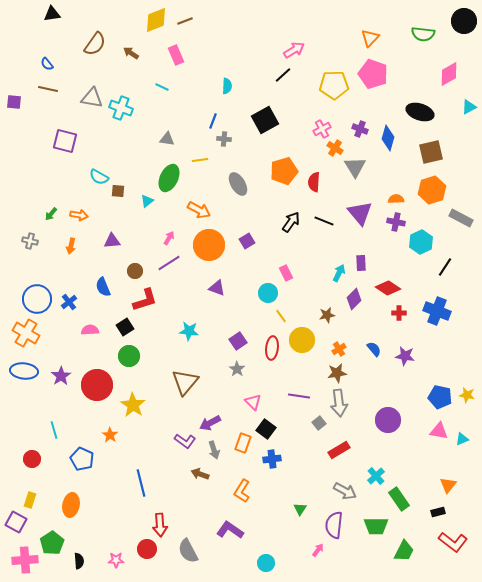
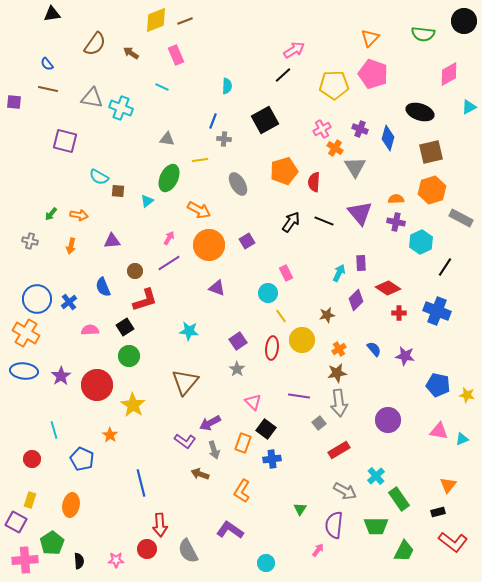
purple diamond at (354, 299): moved 2 px right, 1 px down
blue pentagon at (440, 397): moved 2 px left, 12 px up
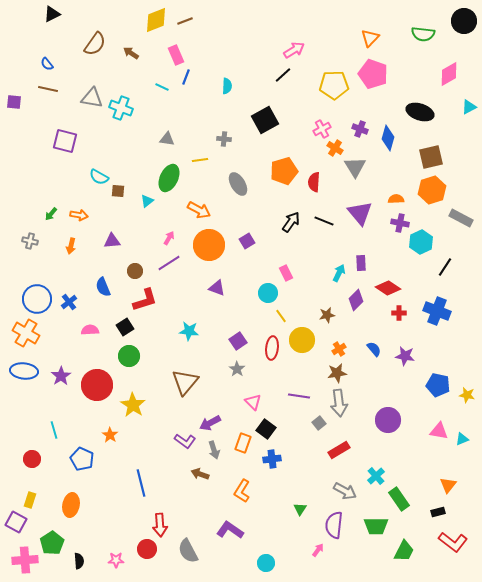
black triangle at (52, 14): rotated 18 degrees counterclockwise
blue line at (213, 121): moved 27 px left, 44 px up
brown square at (431, 152): moved 5 px down
purple cross at (396, 222): moved 4 px right, 1 px down
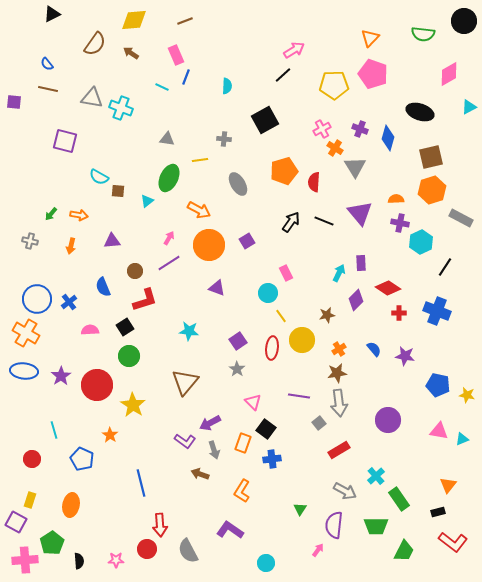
yellow diamond at (156, 20): moved 22 px left; rotated 16 degrees clockwise
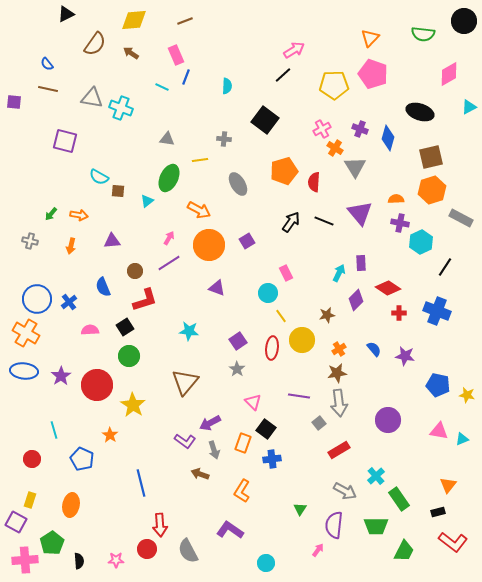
black triangle at (52, 14): moved 14 px right
black square at (265, 120): rotated 24 degrees counterclockwise
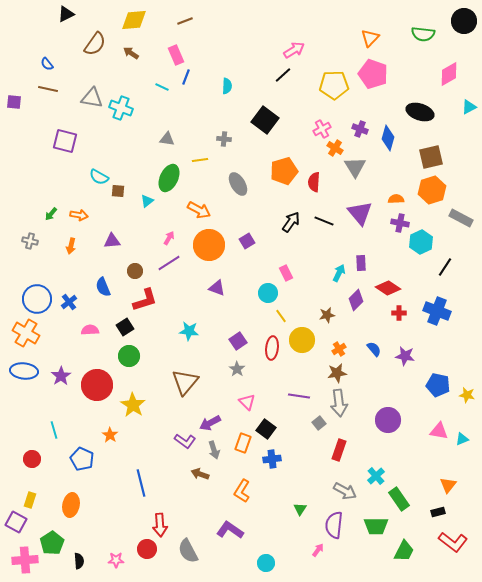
pink triangle at (253, 402): moved 6 px left
red rectangle at (339, 450): rotated 40 degrees counterclockwise
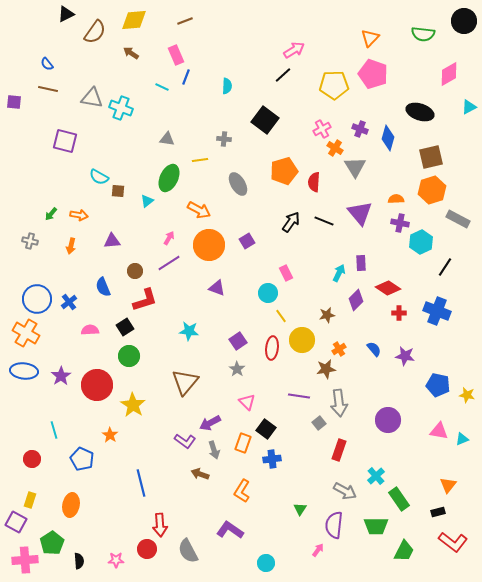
brown semicircle at (95, 44): moved 12 px up
gray rectangle at (461, 218): moved 3 px left, 1 px down
brown star at (337, 373): moved 11 px left, 4 px up
